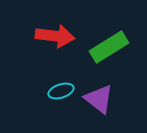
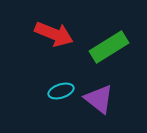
red arrow: moved 1 px left, 2 px up; rotated 15 degrees clockwise
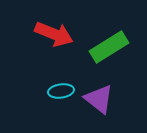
cyan ellipse: rotated 10 degrees clockwise
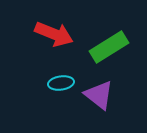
cyan ellipse: moved 8 px up
purple triangle: moved 4 px up
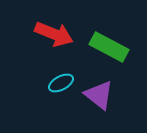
green rectangle: rotated 60 degrees clockwise
cyan ellipse: rotated 20 degrees counterclockwise
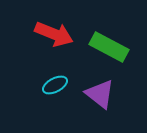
cyan ellipse: moved 6 px left, 2 px down
purple triangle: moved 1 px right, 1 px up
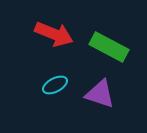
purple triangle: rotated 20 degrees counterclockwise
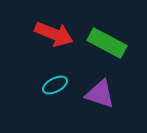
green rectangle: moved 2 px left, 4 px up
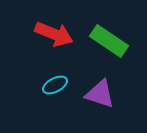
green rectangle: moved 2 px right, 2 px up; rotated 6 degrees clockwise
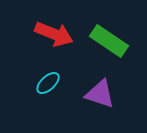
cyan ellipse: moved 7 px left, 2 px up; rotated 15 degrees counterclockwise
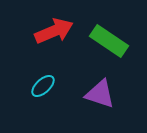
red arrow: moved 3 px up; rotated 45 degrees counterclockwise
cyan ellipse: moved 5 px left, 3 px down
